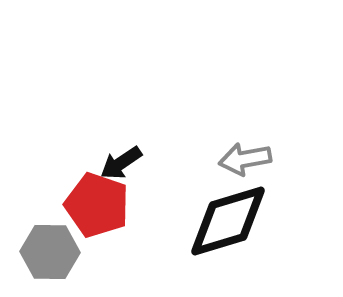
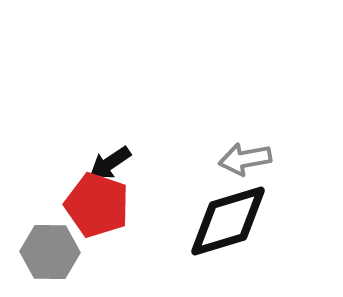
black arrow: moved 11 px left
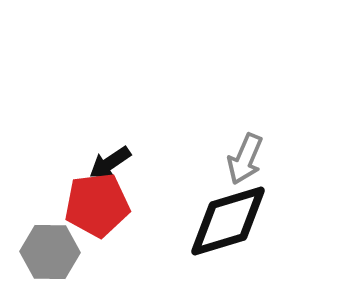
gray arrow: rotated 57 degrees counterclockwise
red pentagon: rotated 26 degrees counterclockwise
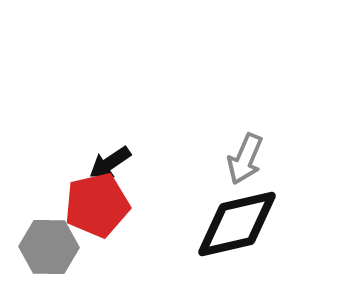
red pentagon: rotated 6 degrees counterclockwise
black diamond: moved 9 px right, 3 px down; rotated 4 degrees clockwise
gray hexagon: moved 1 px left, 5 px up
